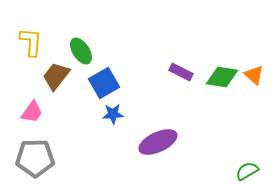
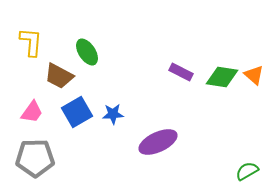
green ellipse: moved 6 px right, 1 px down
brown trapezoid: moved 3 px right; rotated 100 degrees counterclockwise
blue square: moved 27 px left, 29 px down
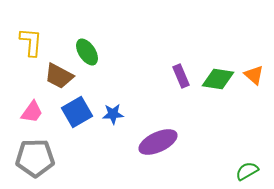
purple rectangle: moved 4 px down; rotated 40 degrees clockwise
green diamond: moved 4 px left, 2 px down
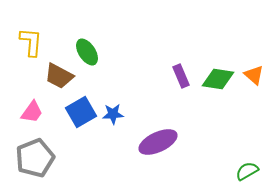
blue square: moved 4 px right
gray pentagon: rotated 21 degrees counterclockwise
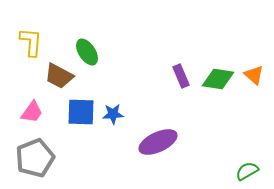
blue square: rotated 32 degrees clockwise
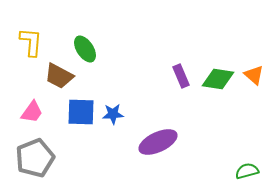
green ellipse: moved 2 px left, 3 px up
green semicircle: rotated 15 degrees clockwise
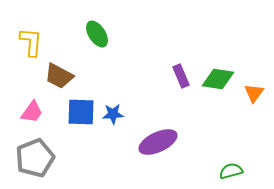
green ellipse: moved 12 px right, 15 px up
orange triangle: moved 18 px down; rotated 25 degrees clockwise
green semicircle: moved 16 px left
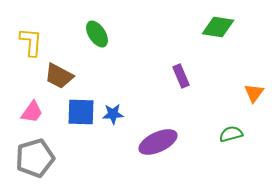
green diamond: moved 52 px up
gray pentagon: rotated 6 degrees clockwise
green semicircle: moved 37 px up
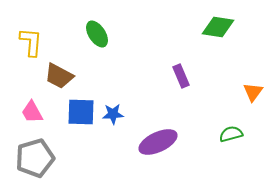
orange triangle: moved 1 px left, 1 px up
pink trapezoid: rotated 115 degrees clockwise
